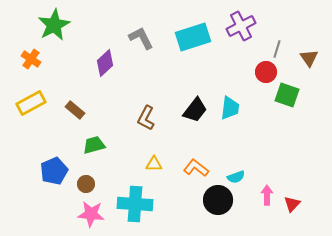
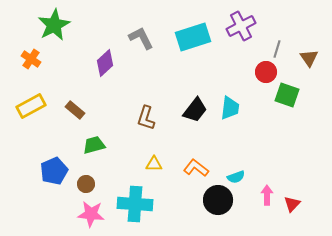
yellow rectangle: moved 3 px down
brown L-shape: rotated 10 degrees counterclockwise
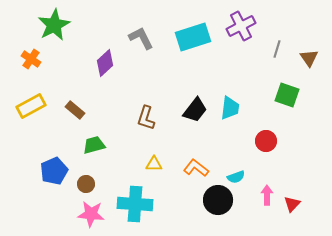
red circle: moved 69 px down
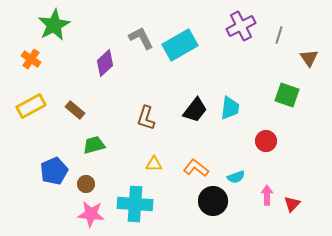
cyan rectangle: moved 13 px left, 8 px down; rotated 12 degrees counterclockwise
gray line: moved 2 px right, 14 px up
black circle: moved 5 px left, 1 px down
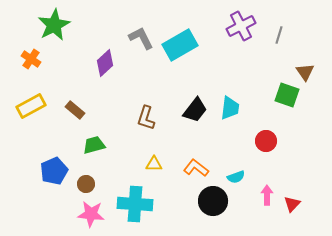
brown triangle: moved 4 px left, 14 px down
